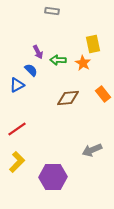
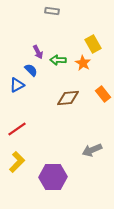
yellow rectangle: rotated 18 degrees counterclockwise
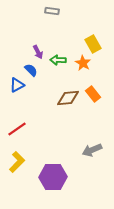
orange rectangle: moved 10 px left
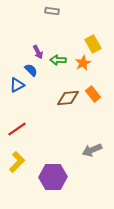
orange star: rotated 14 degrees clockwise
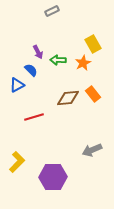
gray rectangle: rotated 32 degrees counterclockwise
red line: moved 17 px right, 12 px up; rotated 18 degrees clockwise
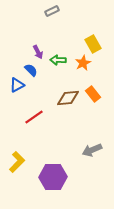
red line: rotated 18 degrees counterclockwise
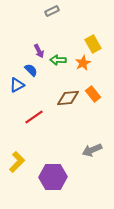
purple arrow: moved 1 px right, 1 px up
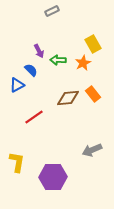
yellow L-shape: rotated 35 degrees counterclockwise
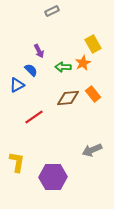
green arrow: moved 5 px right, 7 px down
